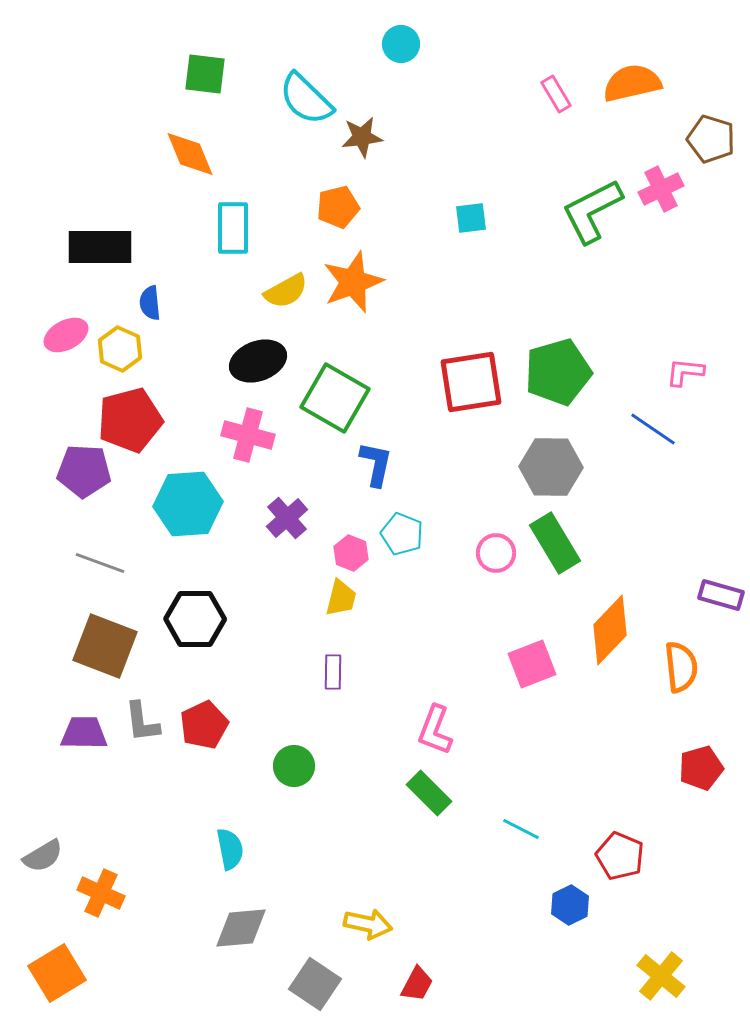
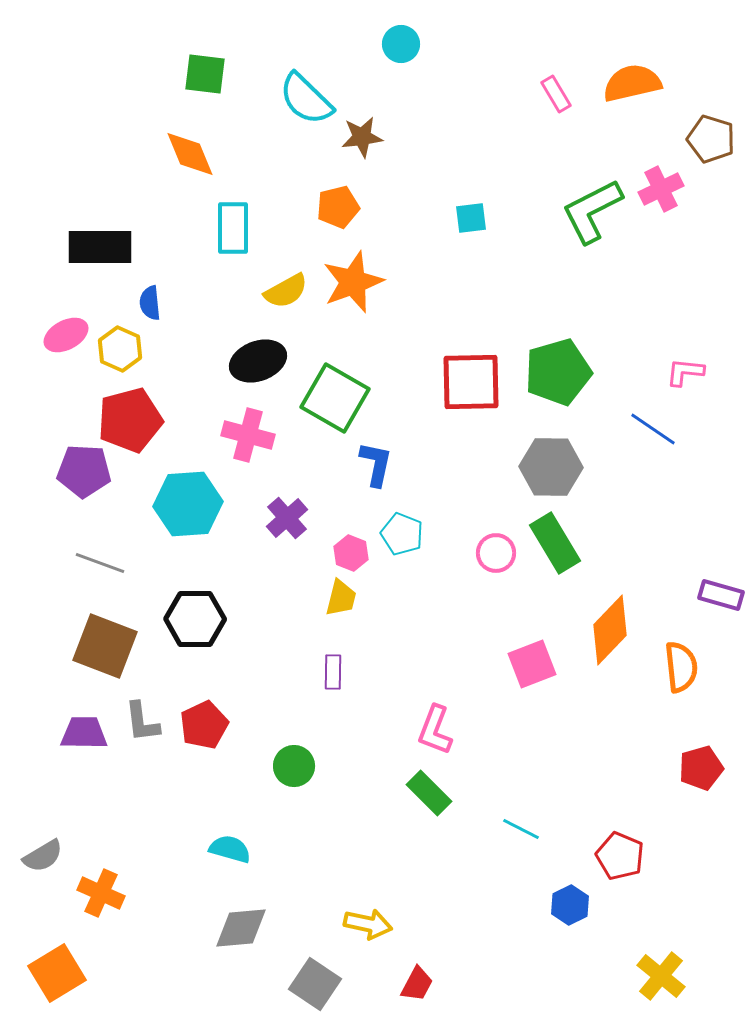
red square at (471, 382): rotated 8 degrees clockwise
cyan semicircle at (230, 849): rotated 63 degrees counterclockwise
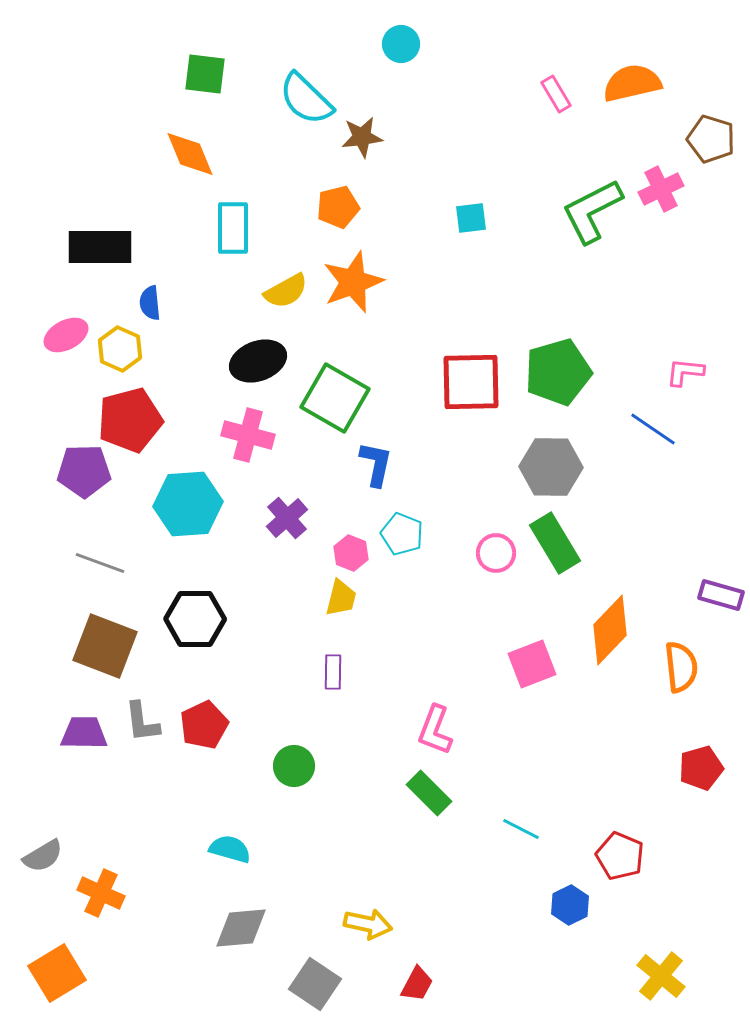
purple pentagon at (84, 471): rotated 4 degrees counterclockwise
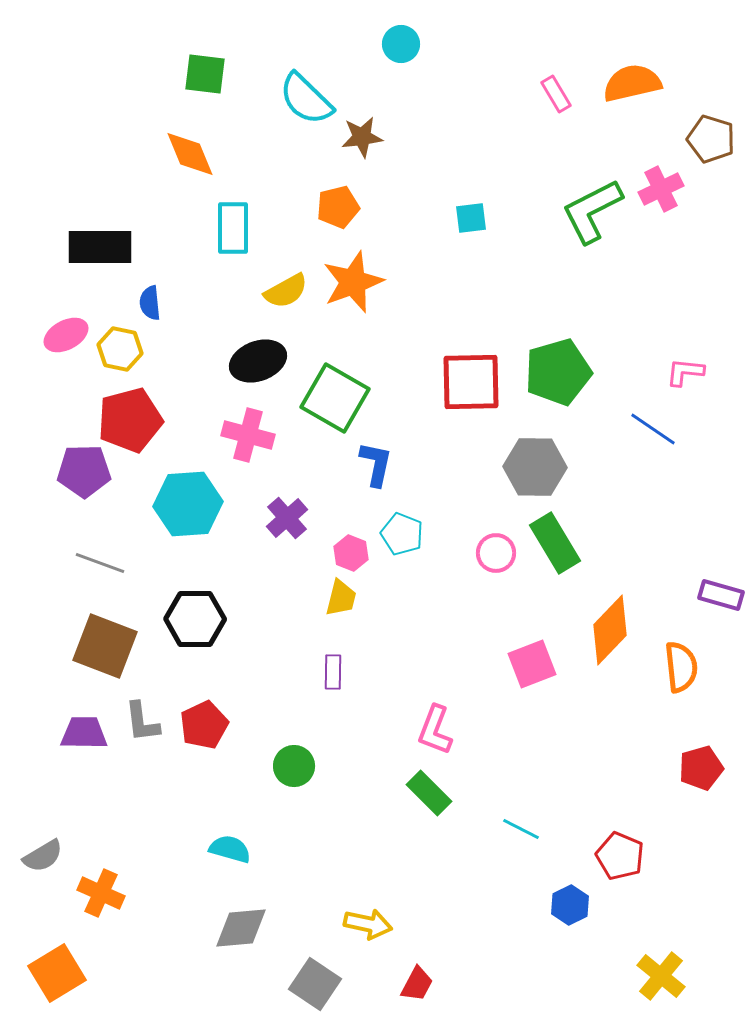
yellow hexagon at (120, 349): rotated 12 degrees counterclockwise
gray hexagon at (551, 467): moved 16 px left
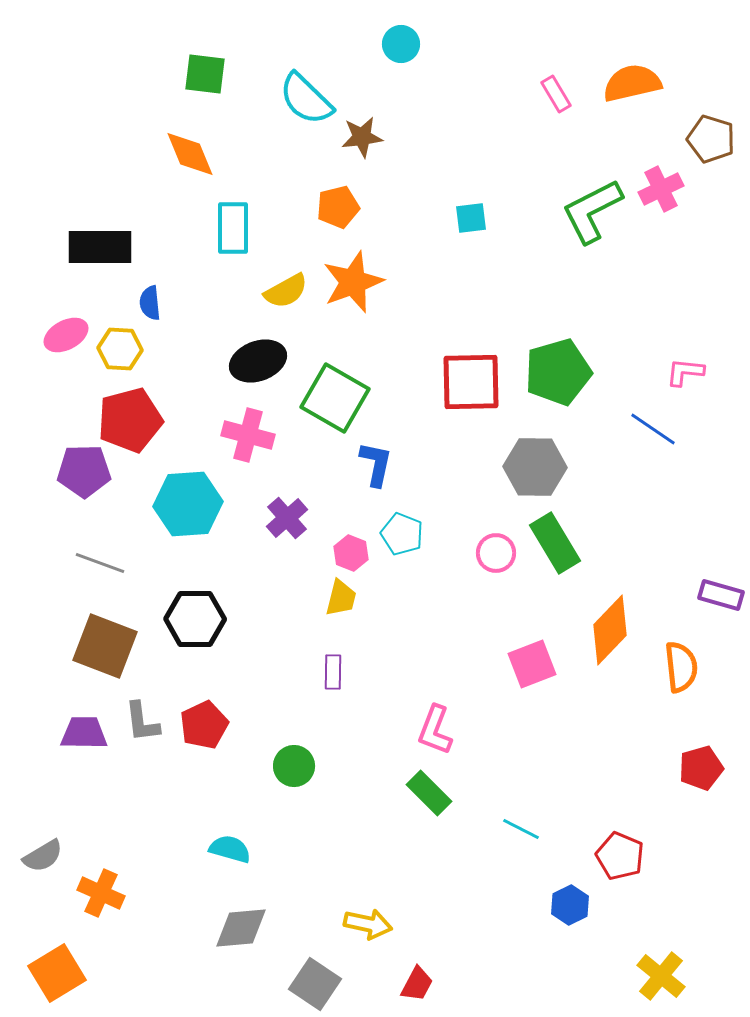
yellow hexagon at (120, 349): rotated 9 degrees counterclockwise
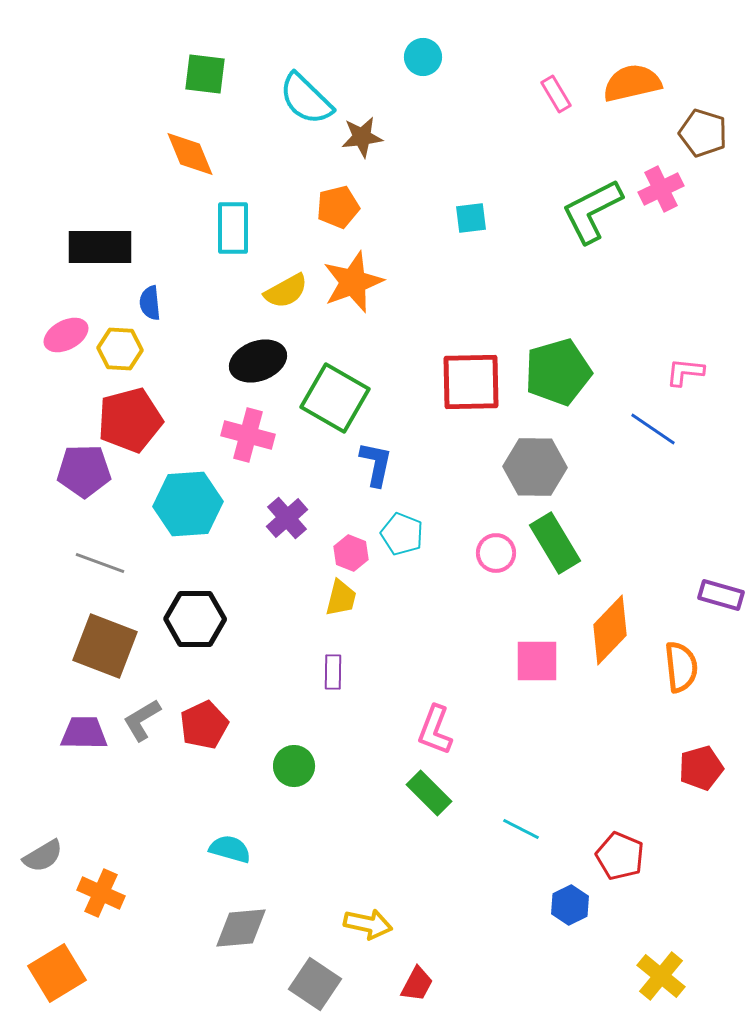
cyan circle at (401, 44): moved 22 px right, 13 px down
brown pentagon at (711, 139): moved 8 px left, 6 px up
pink square at (532, 664): moved 5 px right, 3 px up; rotated 21 degrees clockwise
gray L-shape at (142, 722): moved 2 px up; rotated 66 degrees clockwise
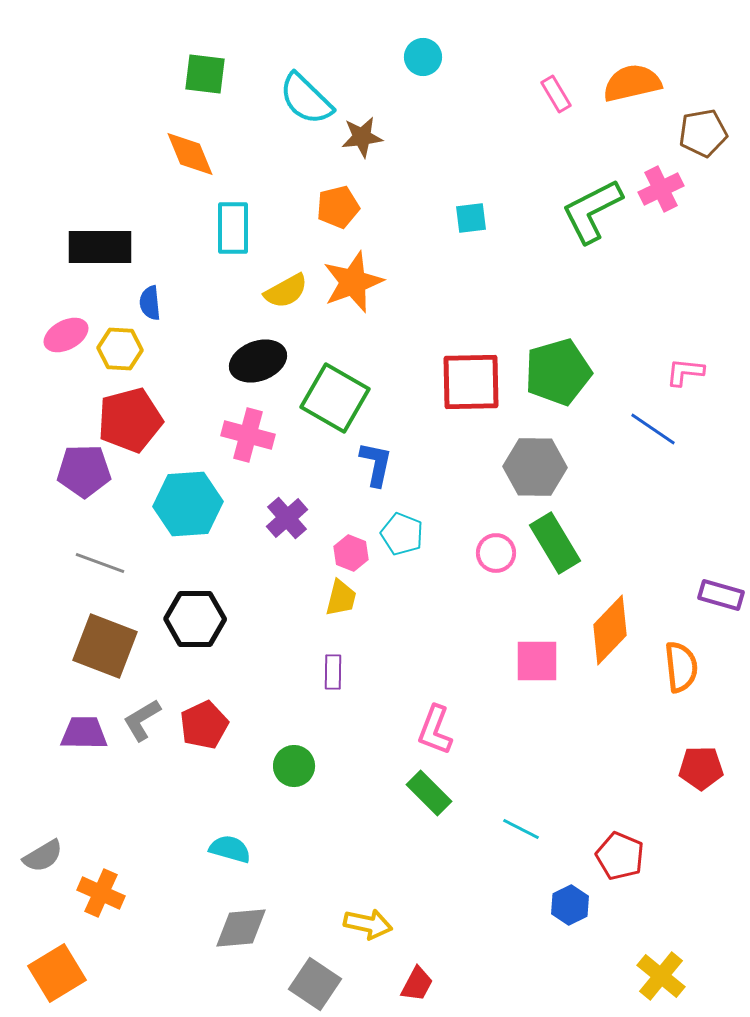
brown pentagon at (703, 133): rotated 27 degrees counterclockwise
red pentagon at (701, 768): rotated 15 degrees clockwise
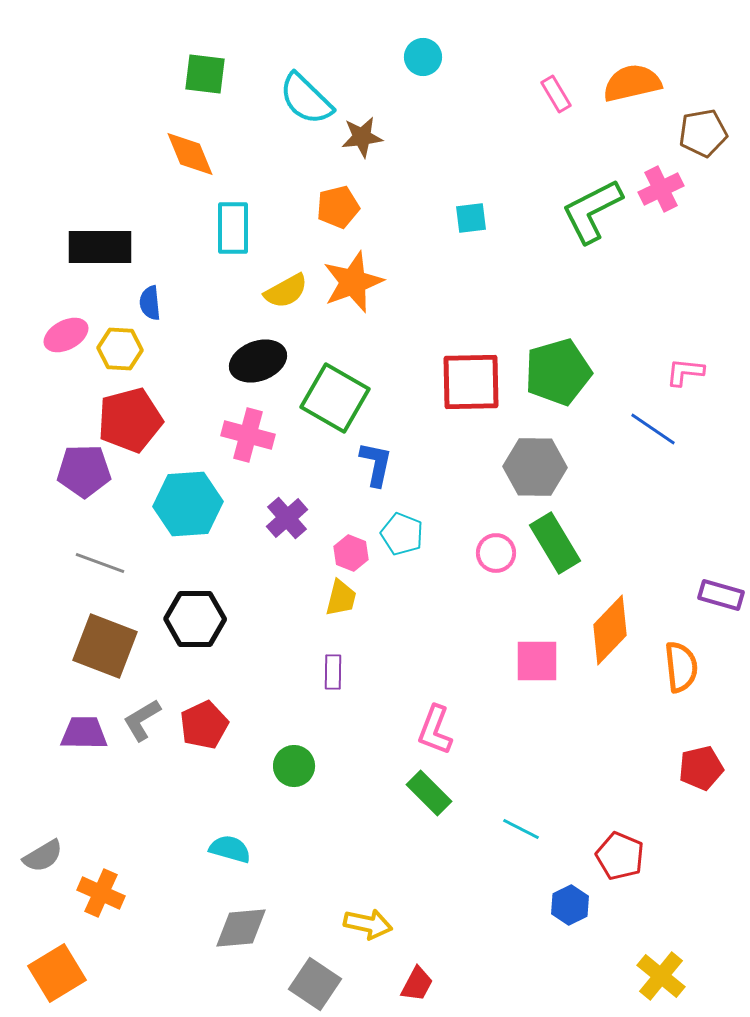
red pentagon at (701, 768): rotated 12 degrees counterclockwise
